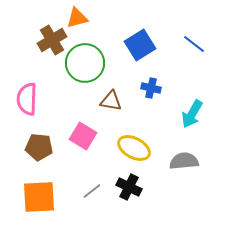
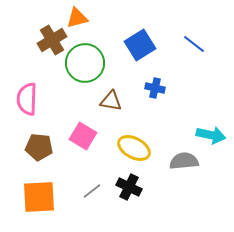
blue cross: moved 4 px right
cyan arrow: moved 19 px right, 21 px down; rotated 108 degrees counterclockwise
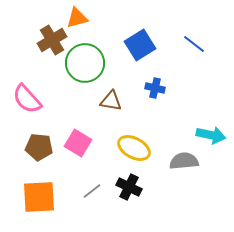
pink semicircle: rotated 44 degrees counterclockwise
pink square: moved 5 px left, 7 px down
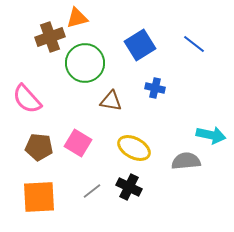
brown cross: moved 2 px left, 3 px up; rotated 12 degrees clockwise
gray semicircle: moved 2 px right
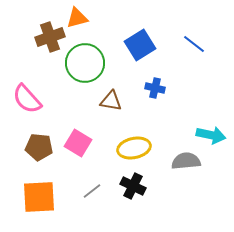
yellow ellipse: rotated 40 degrees counterclockwise
black cross: moved 4 px right, 1 px up
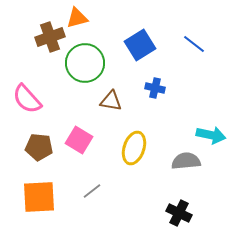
pink square: moved 1 px right, 3 px up
yellow ellipse: rotated 60 degrees counterclockwise
black cross: moved 46 px right, 27 px down
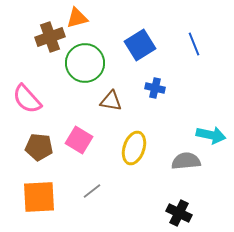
blue line: rotated 30 degrees clockwise
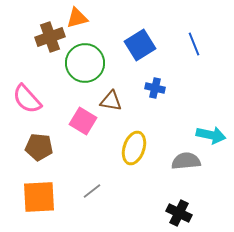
pink square: moved 4 px right, 19 px up
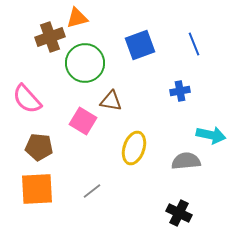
blue square: rotated 12 degrees clockwise
blue cross: moved 25 px right, 3 px down; rotated 24 degrees counterclockwise
orange square: moved 2 px left, 8 px up
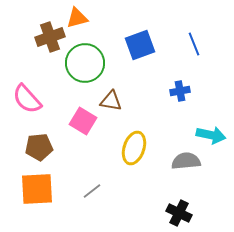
brown pentagon: rotated 12 degrees counterclockwise
